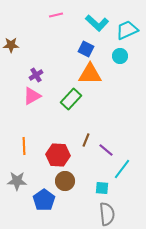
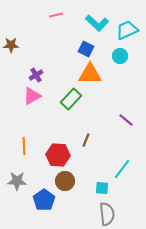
purple line: moved 20 px right, 30 px up
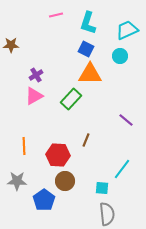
cyan L-shape: moved 9 px left; rotated 65 degrees clockwise
pink triangle: moved 2 px right
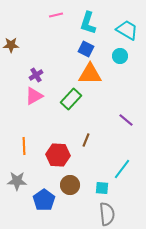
cyan trapezoid: rotated 55 degrees clockwise
brown circle: moved 5 px right, 4 px down
